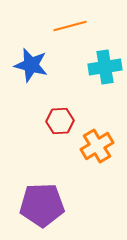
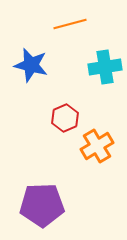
orange line: moved 2 px up
red hexagon: moved 5 px right, 3 px up; rotated 20 degrees counterclockwise
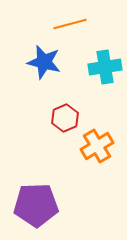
blue star: moved 13 px right, 3 px up
purple pentagon: moved 6 px left
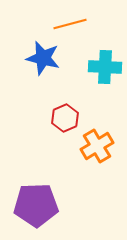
blue star: moved 1 px left, 4 px up
cyan cross: rotated 12 degrees clockwise
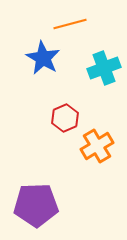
blue star: rotated 16 degrees clockwise
cyan cross: moved 1 px left, 1 px down; rotated 24 degrees counterclockwise
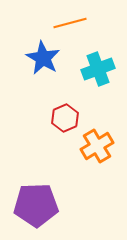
orange line: moved 1 px up
cyan cross: moved 6 px left, 1 px down
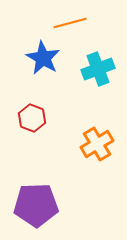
red hexagon: moved 33 px left; rotated 16 degrees counterclockwise
orange cross: moved 2 px up
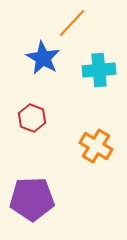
orange line: moved 2 px right; rotated 32 degrees counterclockwise
cyan cross: moved 1 px right, 1 px down; rotated 16 degrees clockwise
orange cross: moved 1 px left, 2 px down; rotated 28 degrees counterclockwise
purple pentagon: moved 4 px left, 6 px up
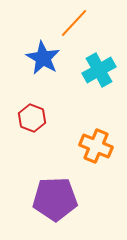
orange line: moved 2 px right
cyan cross: rotated 24 degrees counterclockwise
orange cross: rotated 8 degrees counterclockwise
purple pentagon: moved 23 px right
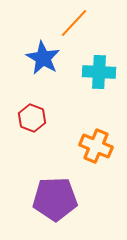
cyan cross: moved 2 px down; rotated 32 degrees clockwise
